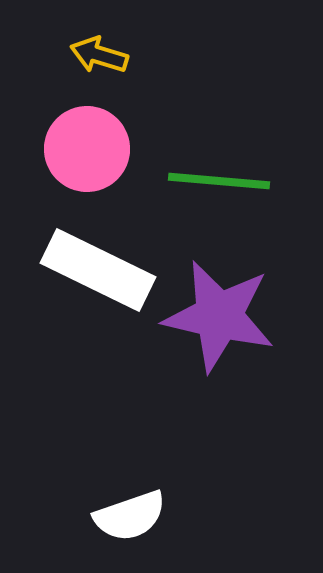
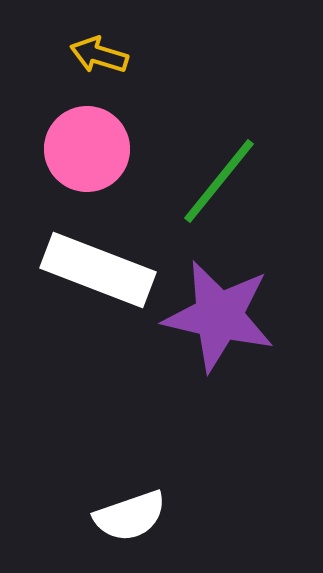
green line: rotated 56 degrees counterclockwise
white rectangle: rotated 5 degrees counterclockwise
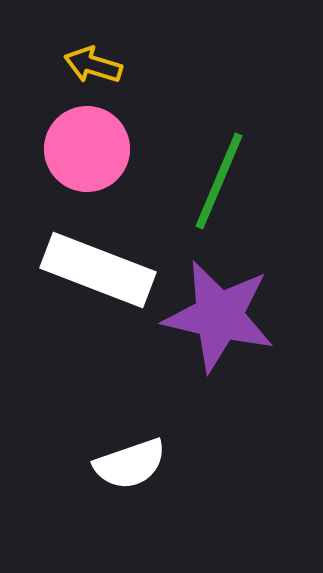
yellow arrow: moved 6 px left, 10 px down
green line: rotated 16 degrees counterclockwise
white semicircle: moved 52 px up
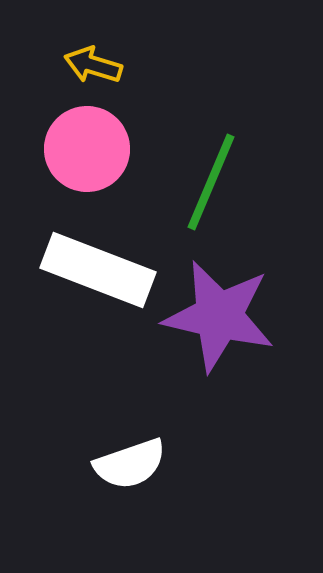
green line: moved 8 px left, 1 px down
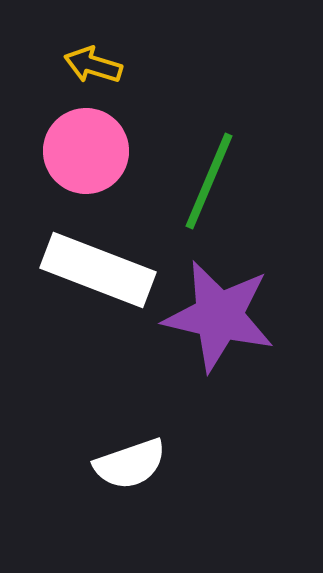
pink circle: moved 1 px left, 2 px down
green line: moved 2 px left, 1 px up
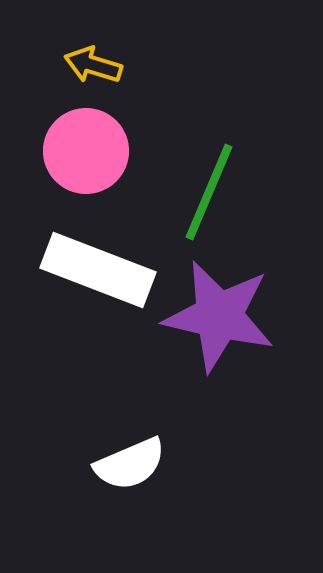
green line: moved 11 px down
white semicircle: rotated 4 degrees counterclockwise
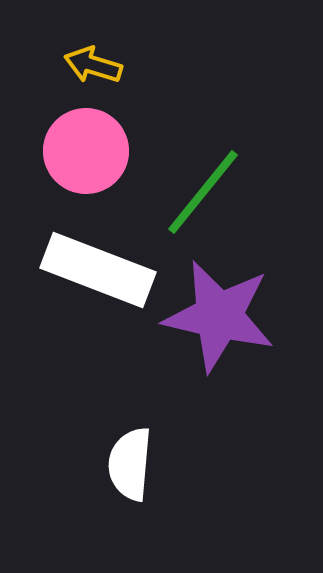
green line: moved 6 px left; rotated 16 degrees clockwise
white semicircle: rotated 118 degrees clockwise
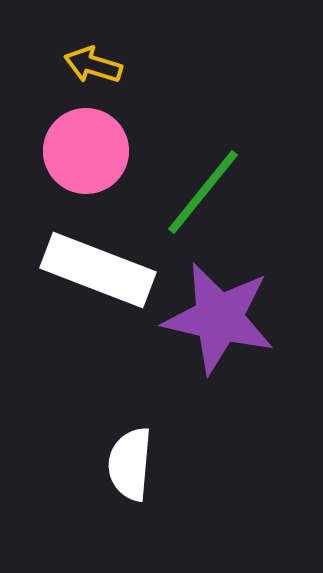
purple star: moved 2 px down
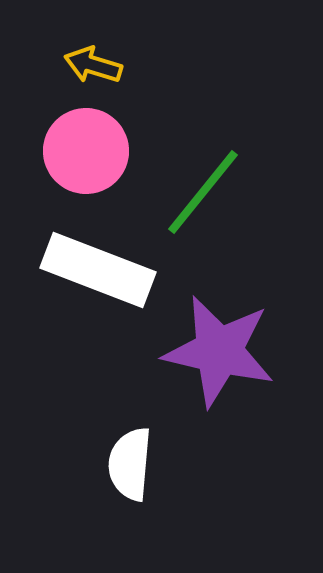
purple star: moved 33 px down
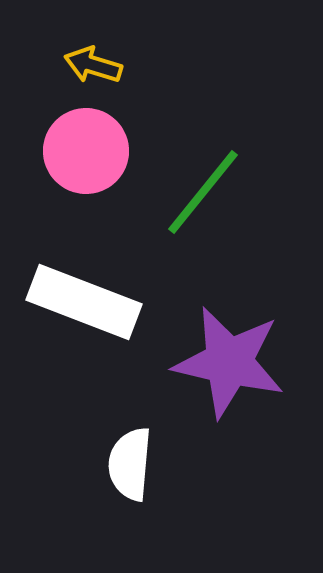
white rectangle: moved 14 px left, 32 px down
purple star: moved 10 px right, 11 px down
